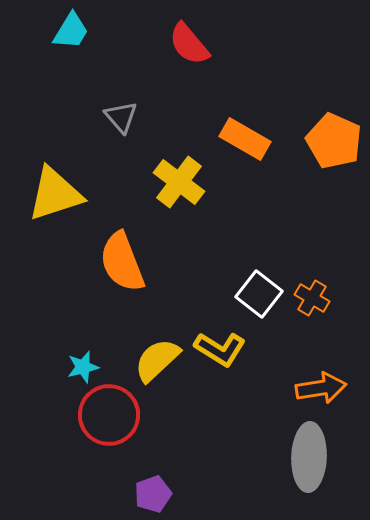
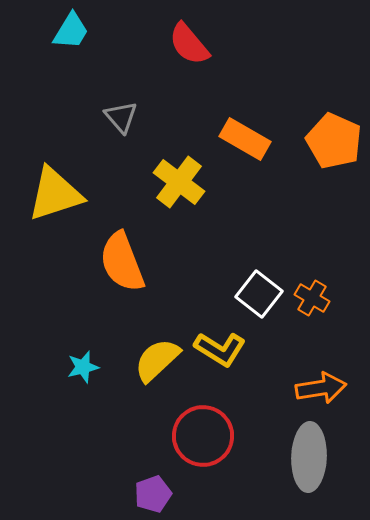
red circle: moved 94 px right, 21 px down
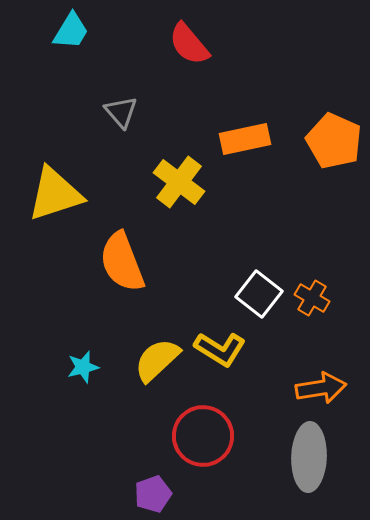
gray triangle: moved 5 px up
orange rectangle: rotated 42 degrees counterclockwise
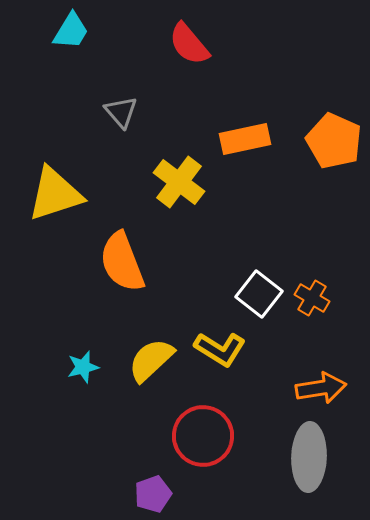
yellow semicircle: moved 6 px left
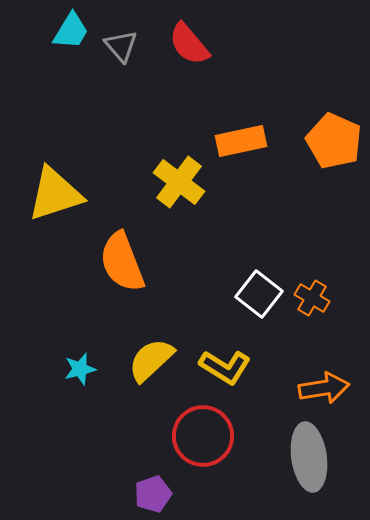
gray triangle: moved 66 px up
orange rectangle: moved 4 px left, 2 px down
yellow L-shape: moved 5 px right, 18 px down
cyan star: moved 3 px left, 2 px down
orange arrow: moved 3 px right
gray ellipse: rotated 10 degrees counterclockwise
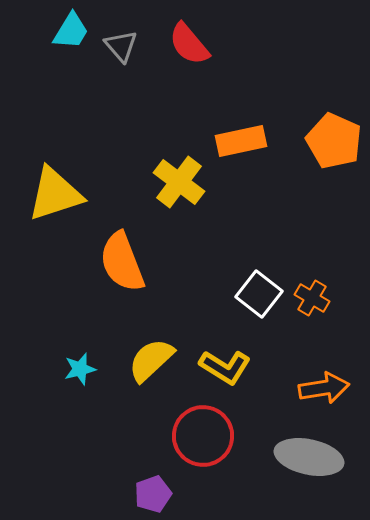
gray ellipse: rotated 70 degrees counterclockwise
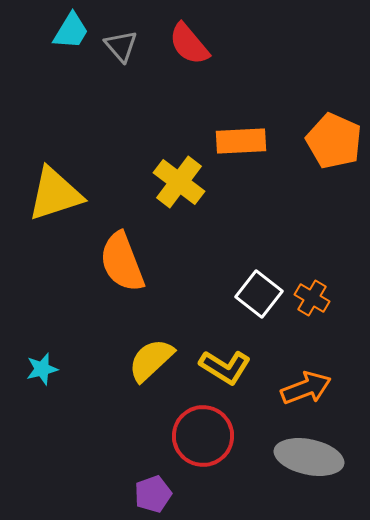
orange rectangle: rotated 9 degrees clockwise
cyan star: moved 38 px left
orange arrow: moved 18 px left; rotated 12 degrees counterclockwise
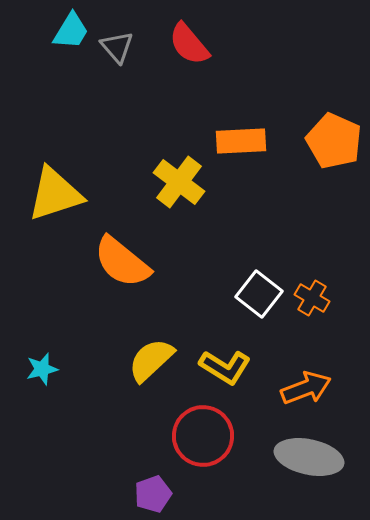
gray triangle: moved 4 px left, 1 px down
orange semicircle: rotated 30 degrees counterclockwise
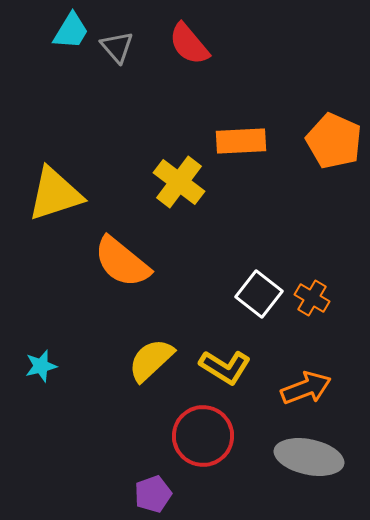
cyan star: moved 1 px left, 3 px up
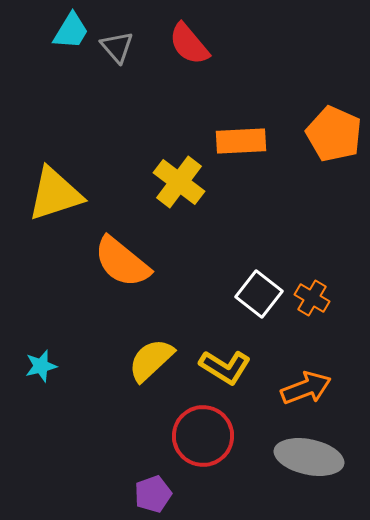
orange pentagon: moved 7 px up
